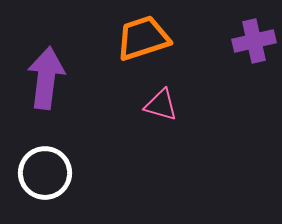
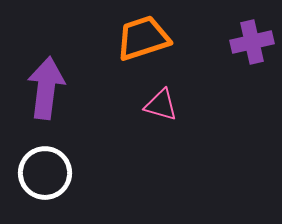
purple cross: moved 2 px left, 1 px down
purple arrow: moved 10 px down
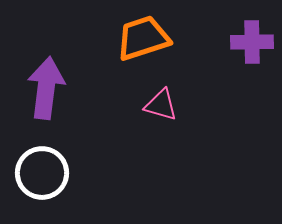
purple cross: rotated 12 degrees clockwise
white circle: moved 3 px left
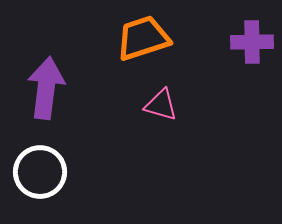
white circle: moved 2 px left, 1 px up
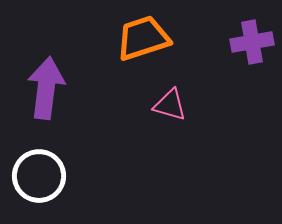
purple cross: rotated 9 degrees counterclockwise
pink triangle: moved 9 px right
white circle: moved 1 px left, 4 px down
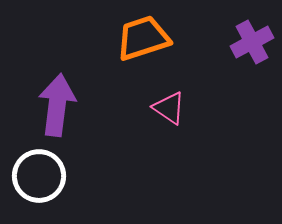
purple cross: rotated 18 degrees counterclockwise
purple arrow: moved 11 px right, 17 px down
pink triangle: moved 1 px left, 3 px down; rotated 18 degrees clockwise
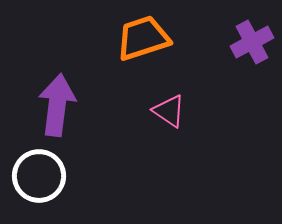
pink triangle: moved 3 px down
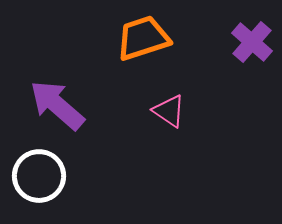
purple cross: rotated 21 degrees counterclockwise
purple arrow: rotated 56 degrees counterclockwise
